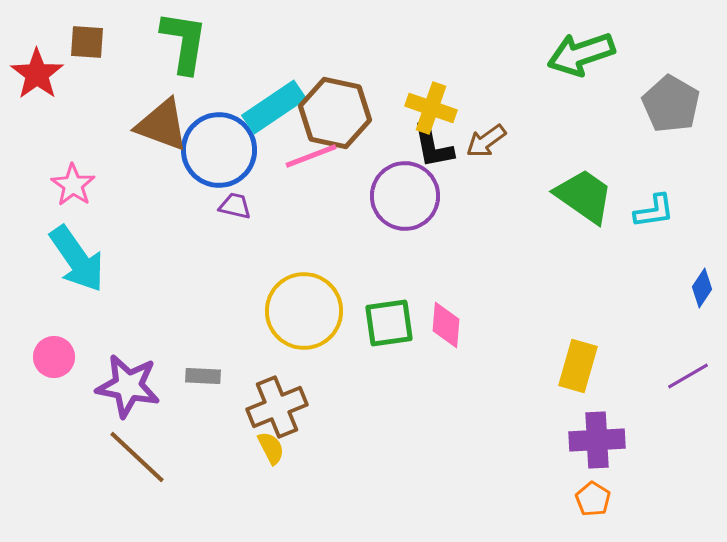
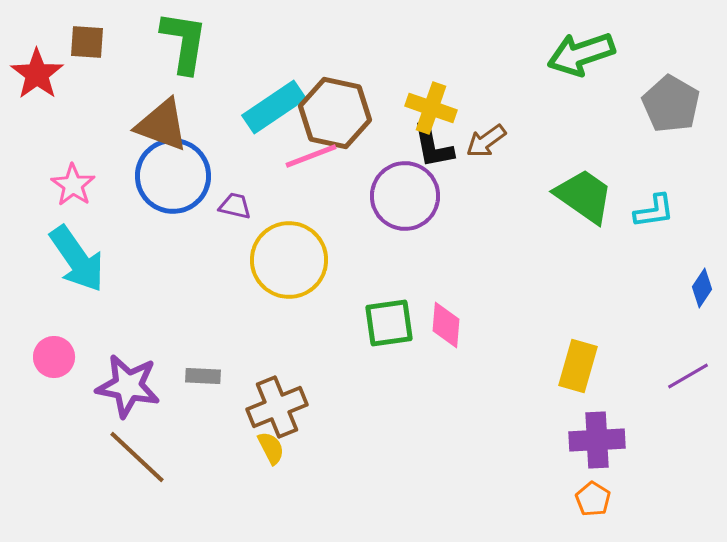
blue circle: moved 46 px left, 26 px down
yellow circle: moved 15 px left, 51 px up
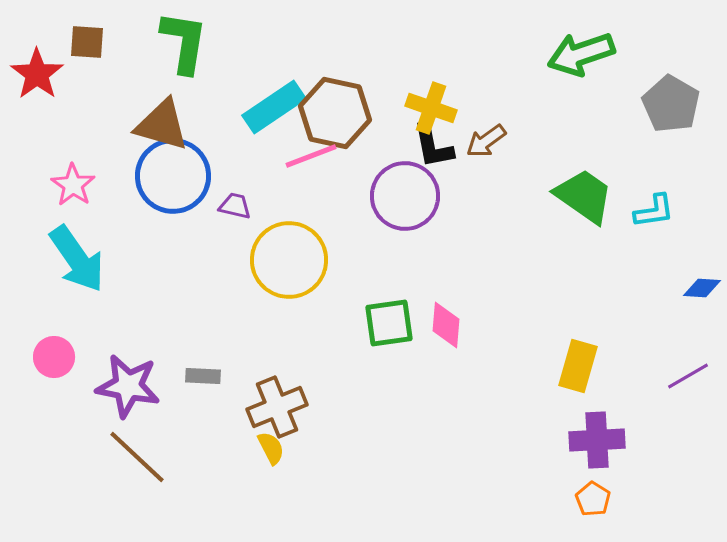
brown triangle: rotated 4 degrees counterclockwise
blue diamond: rotated 60 degrees clockwise
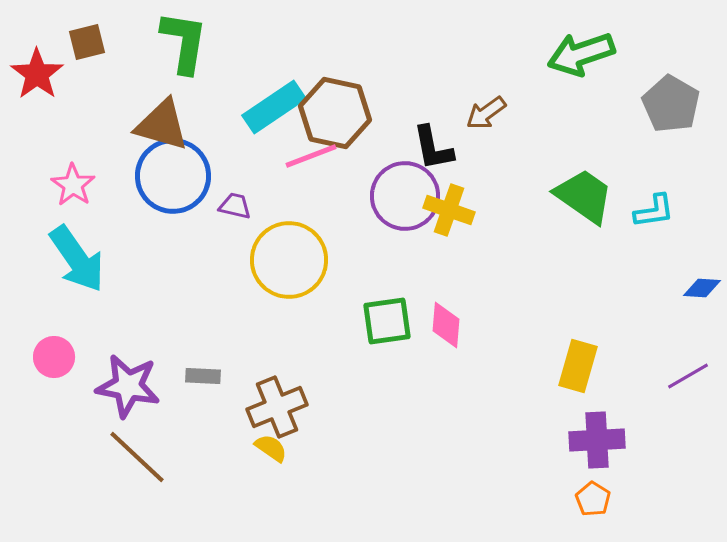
brown square: rotated 18 degrees counterclockwise
yellow cross: moved 18 px right, 102 px down
brown arrow: moved 28 px up
black L-shape: moved 2 px down
green square: moved 2 px left, 2 px up
yellow semicircle: rotated 28 degrees counterclockwise
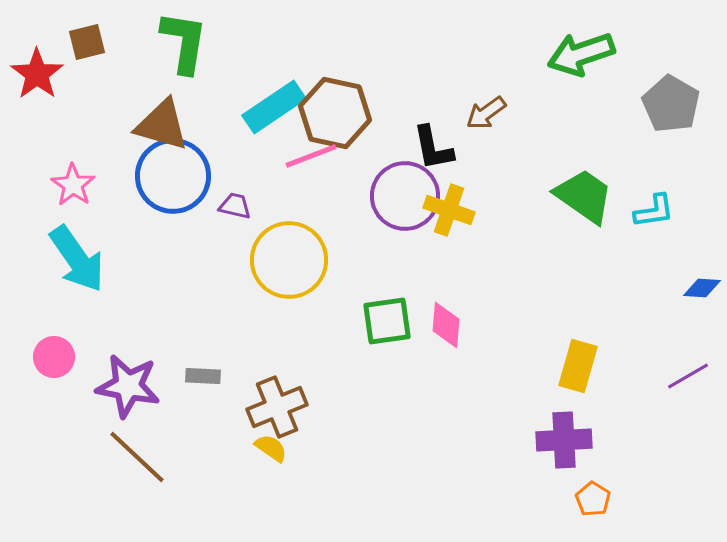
purple cross: moved 33 px left
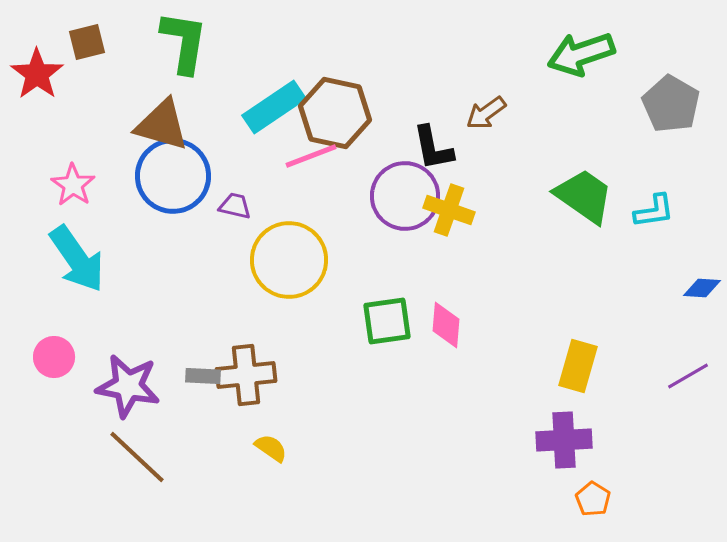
brown cross: moved 31 px left, 32 px up; rotated 16 degrees clockwise
